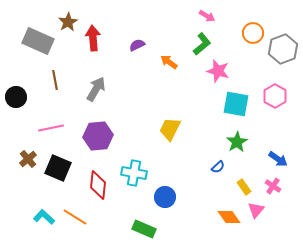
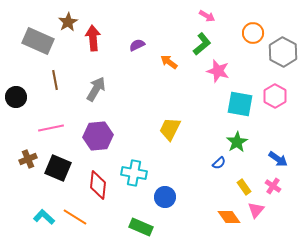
gray hexagon: moved 3 px down; rotated 12 degrees counterclockwise
cyan square: moved 4 px right
brown cross: rotated 18 degrees clockwise
blue semicircle: moved 1 px right, 4 px up
green rectangle: moved 3 px left, 2 px up
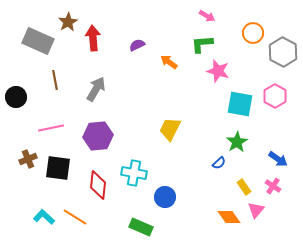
green L-shape: rotated 145 degrees counterclockwise
black square: rotated 16 degrees counterclockwise
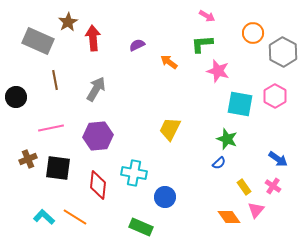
green star: moved 10 px left, 3 px up; rotated 20 degrees counterclockwise
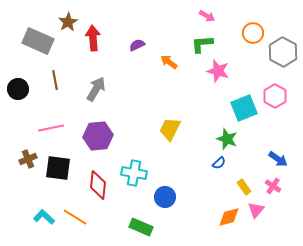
black circle: moved 2 px right, 8 px up
cyan square: moved 4 px right, 4 px down; rotated 32 degrees counterclockwise
orange diamond: rotated 70 degrees counterclockwise
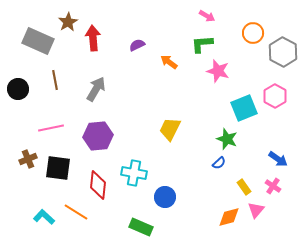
orange line: moved 1 px right, 5 px up
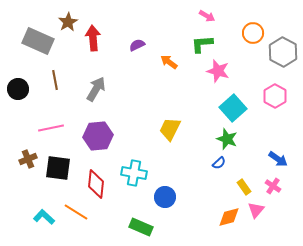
cyan square: moved 11 px left; rotated 20 degrees counterclockwise
red diamond: moved 2 px left, 1 px up
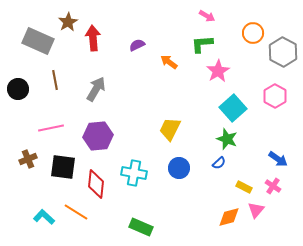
pink star: rotated 25 degrees clockwise
black square: moved 5 px right, 1 px up
yellow rectangle: rotated 28 degrees counterclockwise
blue circle: moved 14 px right, 29 px up
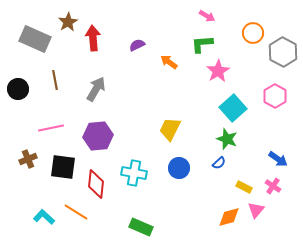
gray rectangle: moved 3 px left, 2 px up
